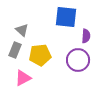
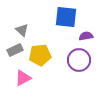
purple semicircle: rotated 104 degrees counterclockwise
gray rectangle: rotated 42 degrees clockwise
purple circle: moved 1 px right
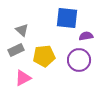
blue square: moved 1 px right, 1 px down
gray rectangle: moved 1 px right
yellow pentagon: moved 4 px right, 1 px down
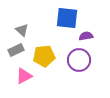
pink triangle: moved 1 px right, 2 px up
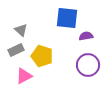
gray triangle: moved 1 px left
yellow pentagon: moved 2 px left; rotated 25 degrees clockwise
purple circle: moved 9 px right, 5 px down
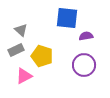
purple circle: moved 4 px left
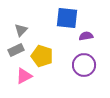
gray triangle: rotated 32 degrees clockwise
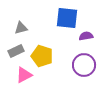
gray triangle: moved 2 px up; rotated 32 degrees clockwise
gray rectangle: moved 1 px down
pink triangle: moved 1 px up
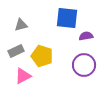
gray triangle: moved 3 px up
pink triangle: moved 1 px left, 1 px down
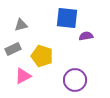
gray rectangle: moved 3 px left, 2 px up
purple circle: moved 9 px left, 15 px down
